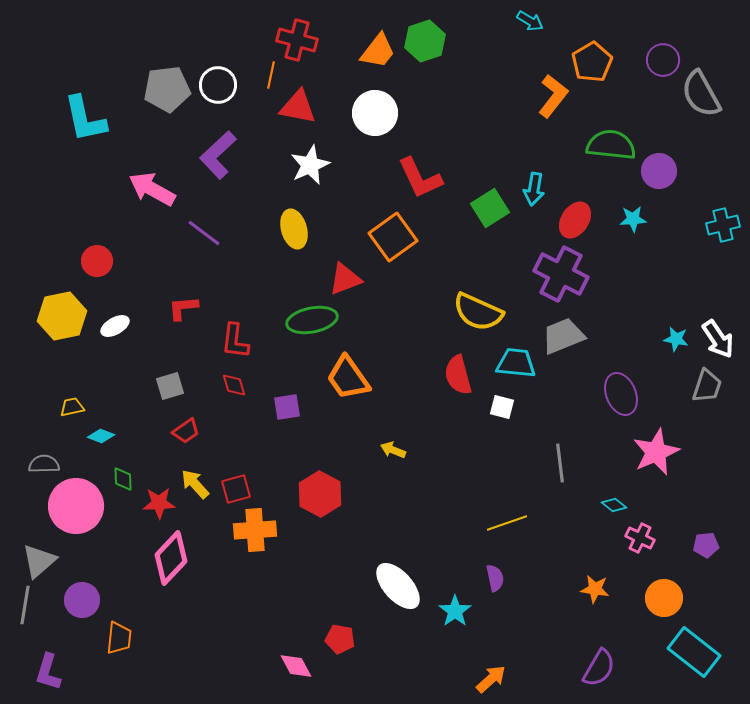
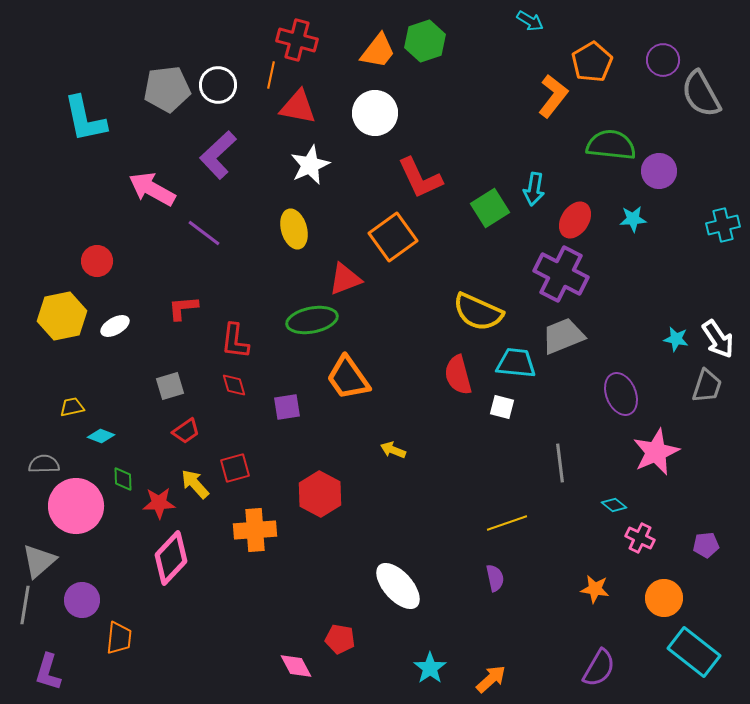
red square at (236, 489): moved 1 px left, 21 px up
cyan star at (455, 611): moved 25 px left, 57 px down
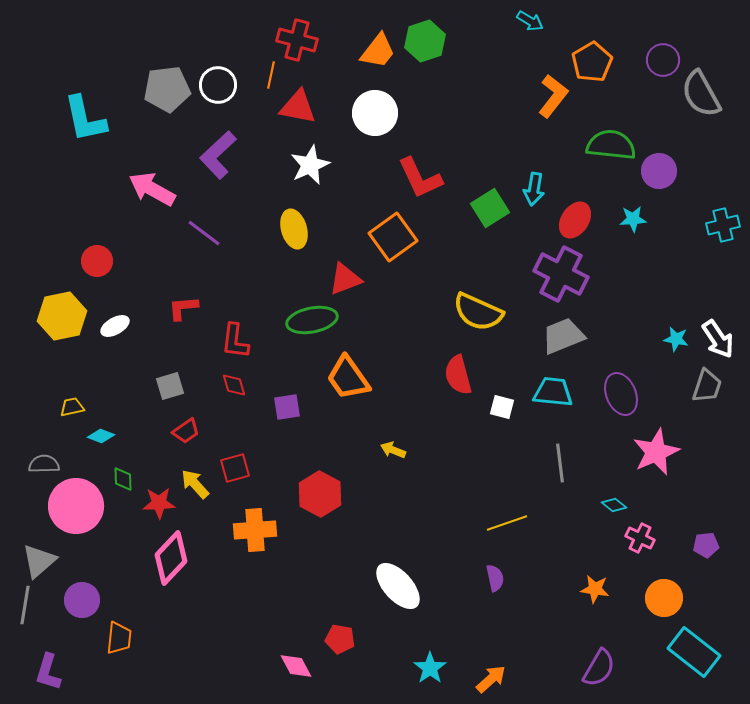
cyan trapezoid at (516, 363): moved 37 px right, 29 px down
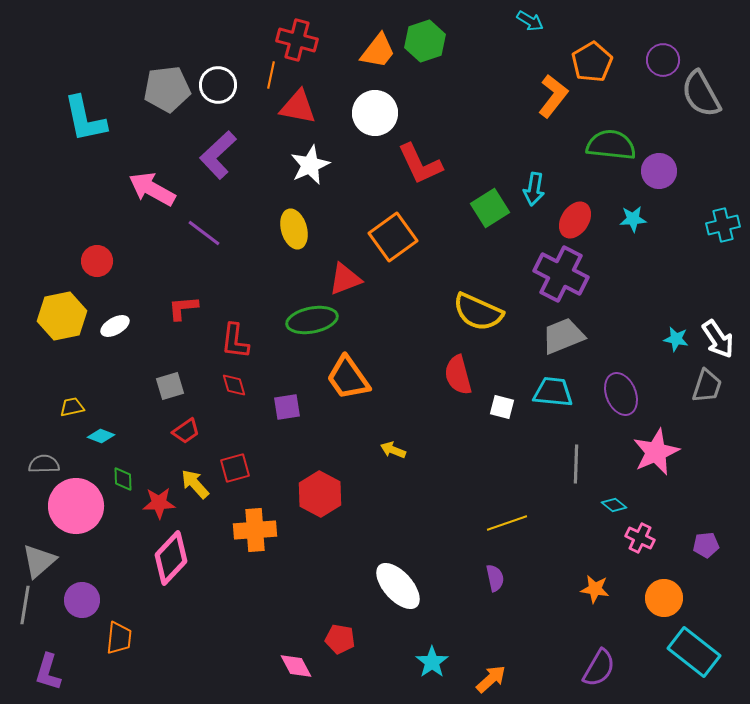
red L-shape at (420, 178): moved 14 px up
gray line at (560, 463): moved 16 px right, 1 px down; rotated 9 degrees clockwise
cyan star at (430, 668): moved 2 px right, 6 px up
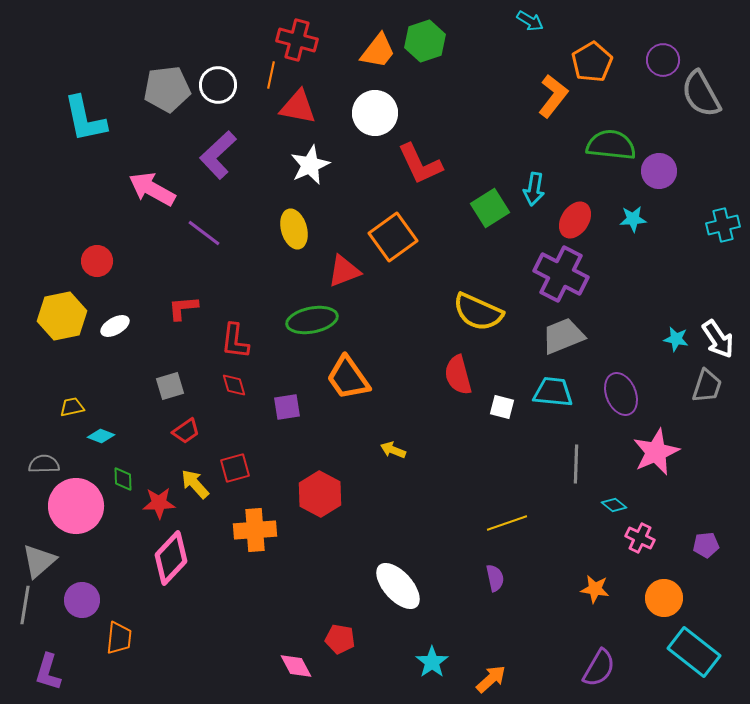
red triangle at (345, 279): moved 1 px left, 8 px up
